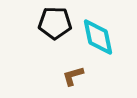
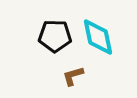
black pentagon: moved 13 px down
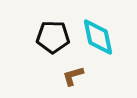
black pentagon: moved 2 px left, 1 px down
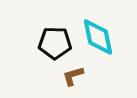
black pentagon: moved 2 px right, 6 px down
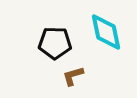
cyan diamond: moved 8 px right, 5 px up
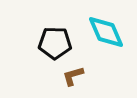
cyan diamond: rotated 12 degrees counterclockwise
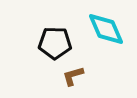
cyan diamond: moved 3 px up
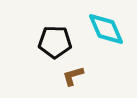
black pentagon: moved 1 px up
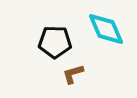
brown L-shape: moved 2 px up
